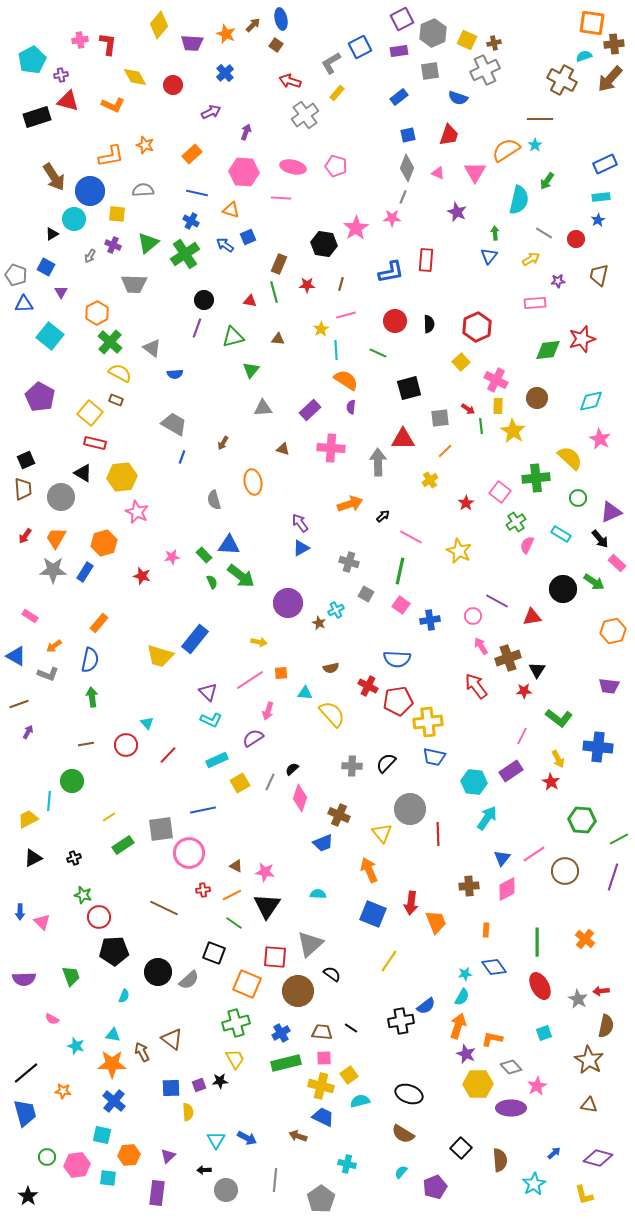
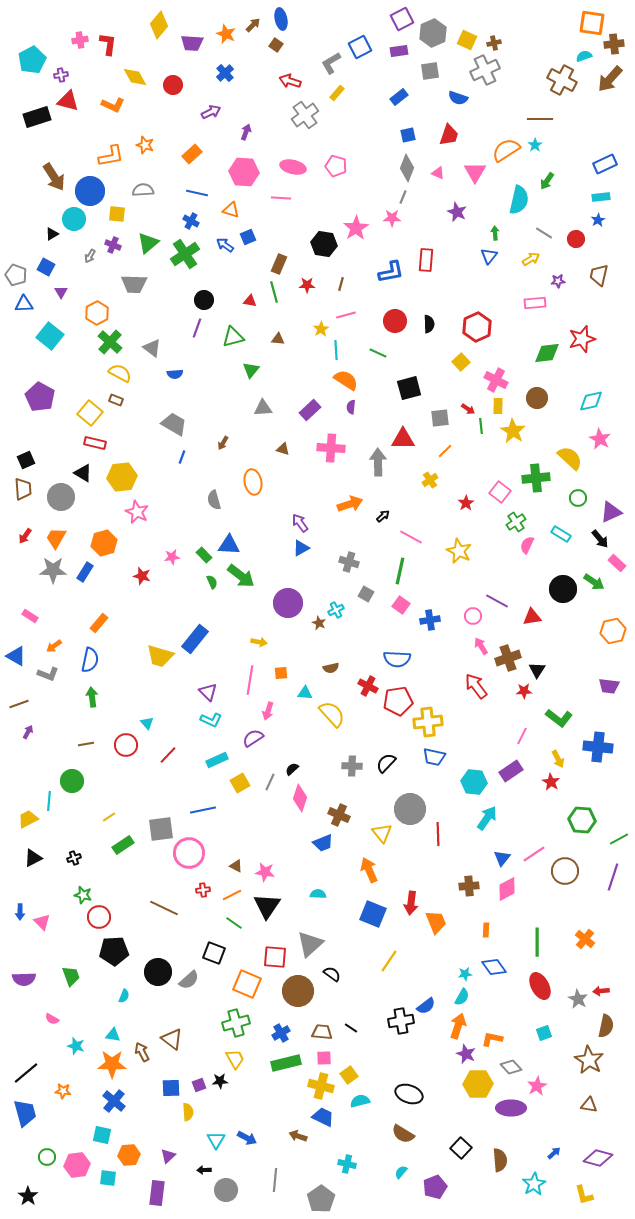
green diamond at (548, 350): moved 1 px left, 3 px down
pink line at (250, 680): rotated 48 degrees counterclockwise
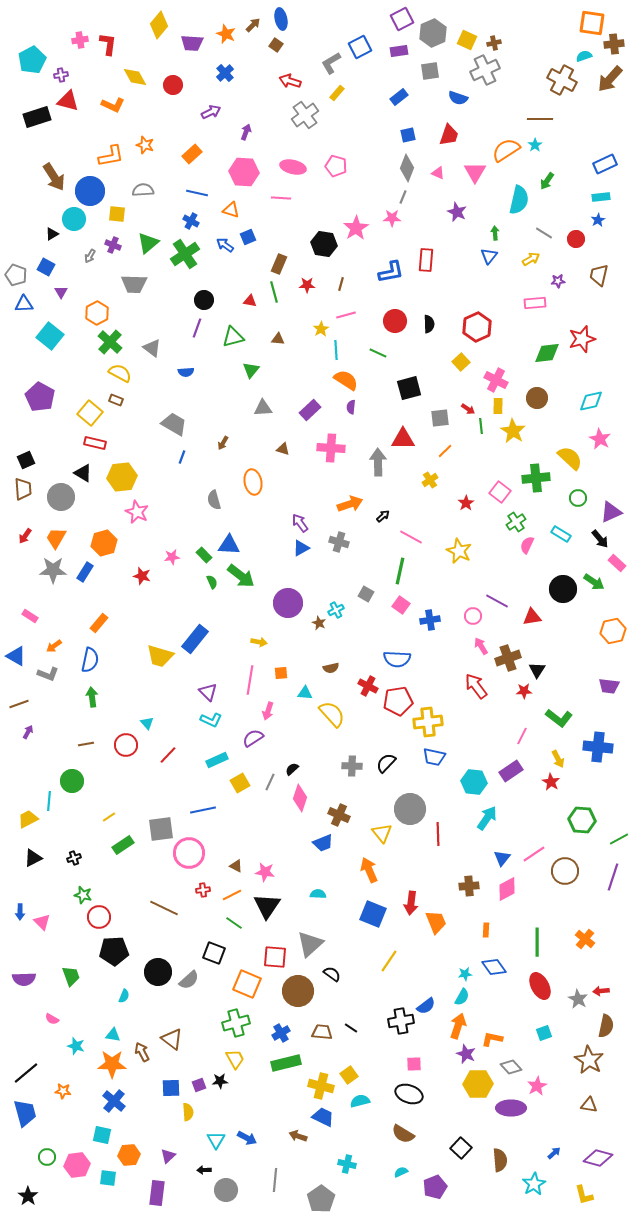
blue semicircle at (175, 374): moved 11 px right, 2 px up
gray cross at (349, 562): moved 10 px left, 20 px up
pink square at (324, 1058): moved 90 px right, 6 px down
cyan semicircle at (401, 1172): rotated 24 degrees clockwise
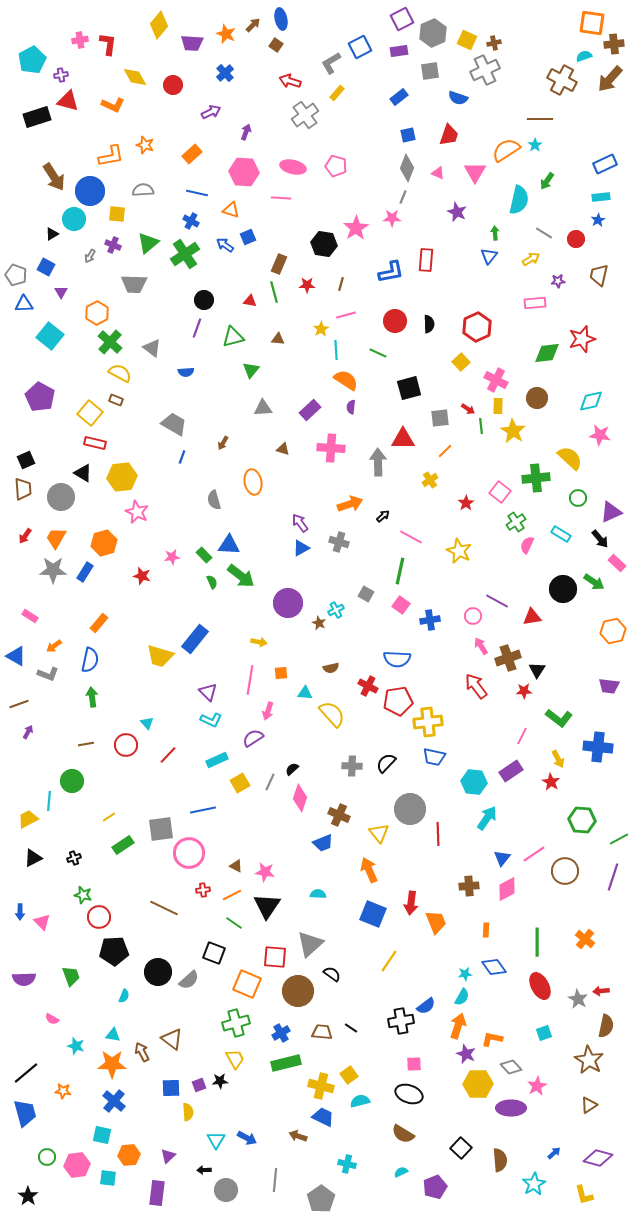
pink star at (600, 439): moved 4 px up; rotated 20 degrees counterclockwise
yellow triangle at (382, 833): moved 3 px left
brown triangle at (589, 1105): rotated 42 degrees counterclockwise
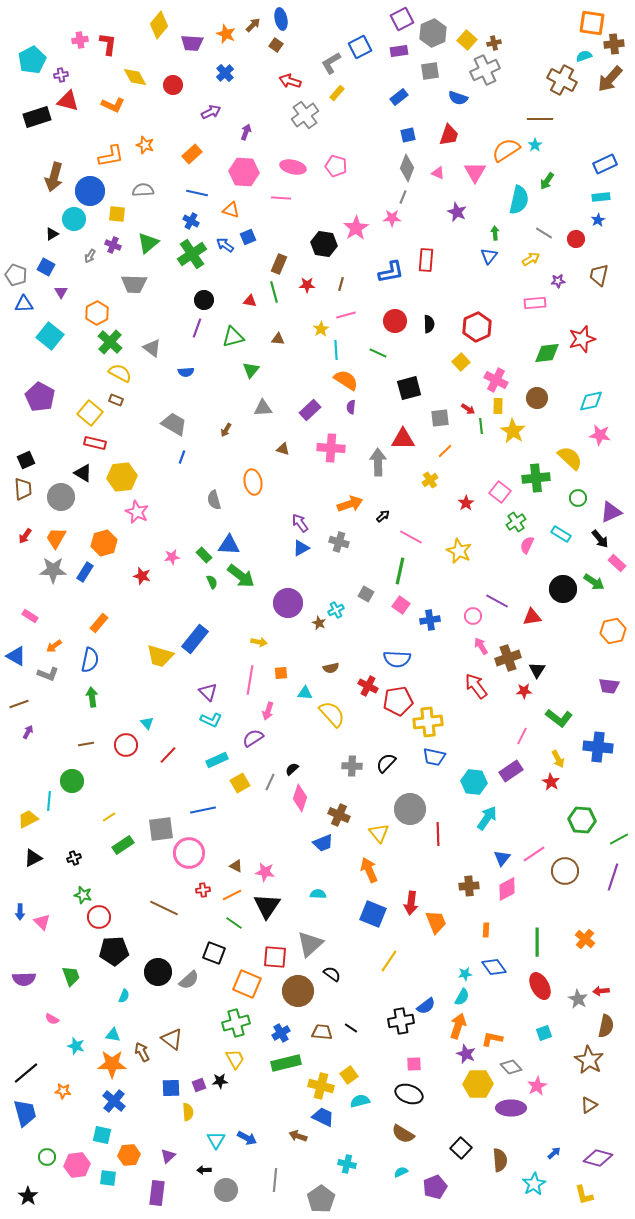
yellow square at (467, 40): rotated 18 degrees clockwise
brown arrow at (54, 177): rotated 48 degrees clockwise
green cross at (185, 254): moved 7 px right
brown arrow at (223, 443): moved 3 px right, 13 px up
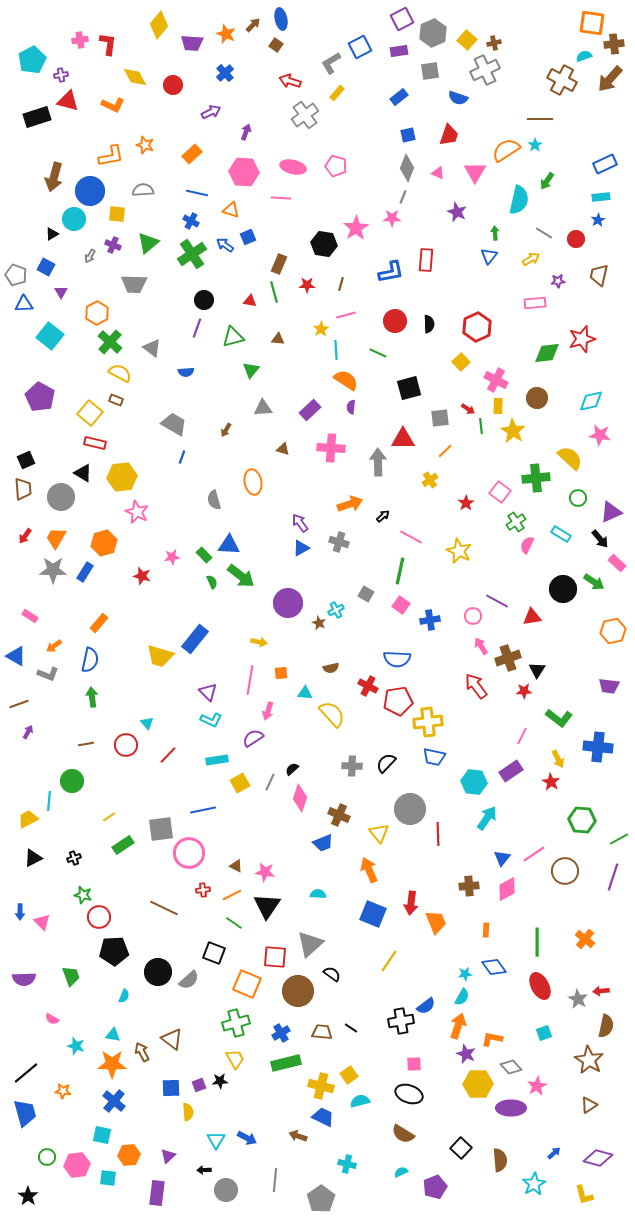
cyan rectangle at (217, 760): rotated 15 degrees clockwise
